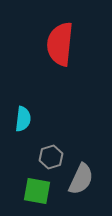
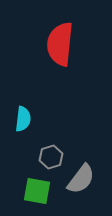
gray semicircle: rotated 12 degrees clockwise
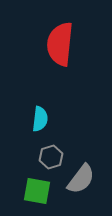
cyan semicircle: moved 17 px right
